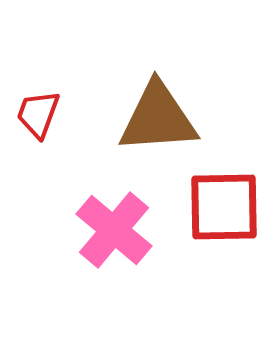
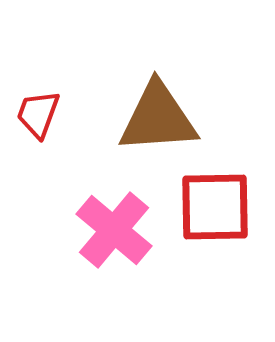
red square: moved 9 px left
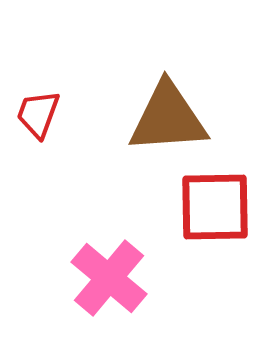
brown triangle: moved 10 px right
pink cross: moved 5 px left, 48 px down
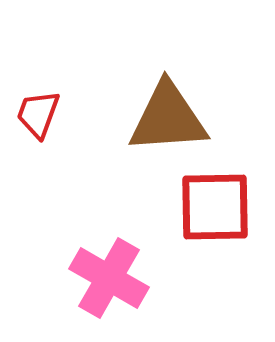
pink cross: rotated 10 degrees counterclockwise
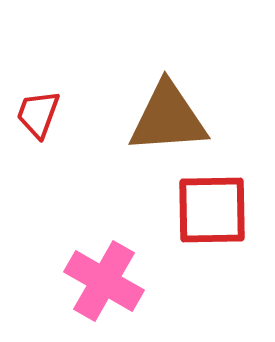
red square: moved 3 px left, 3 px down
pink cross: moved 5 px left, 3 px down
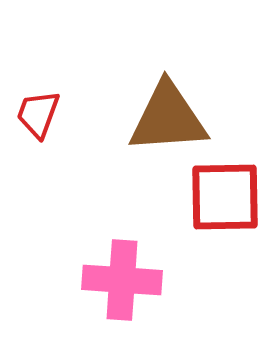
red square: moved 13 px right, 13 px up
pink cross: moved 18 px right, 1 px up; rotated 26 degrees counterclockwise
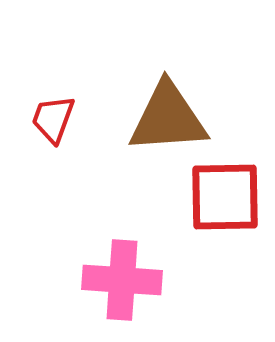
red trapezoid: moved 15 px right, 5 px down
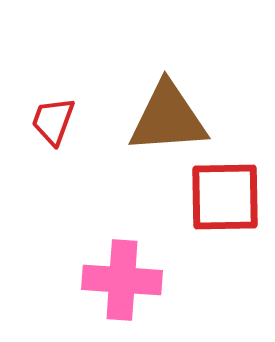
red trapezoid: moved 2 px down
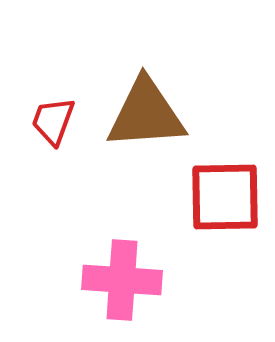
brown triangle: moved 22 px left, 4 px up
